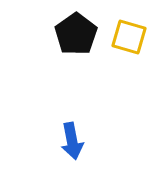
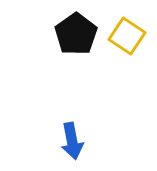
yellow square: moved 2 px left, 1 px up; rotated 18 degrees clockwise
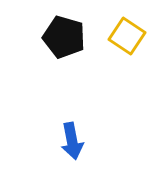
black pentagon: moved 12 px left, 3 px down; rotated 21 degrees counterclockwise
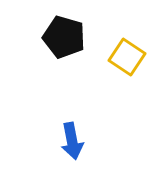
yellow square: moved 21 px down
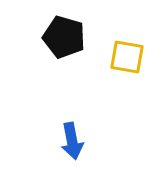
yellow square: rotated 24 degrees counterclockwise
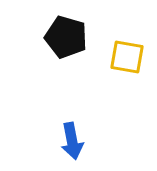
black pentagon: moved 2 px right
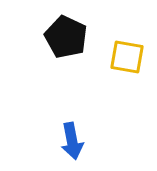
black pentagon: rotated 9 degrees clockwise
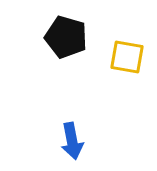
black pentagon: rotated 9 degrees counterclockwise
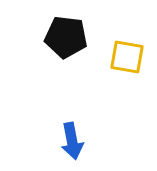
black pentagon: rotated 9 degrees counterclockwise
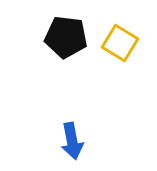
yellow square: moved 7 px left, 14 px up; rotated 21 degrees clockwise
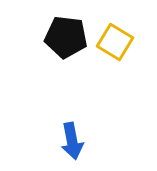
yellow square: moved 5 px left, 1 px up
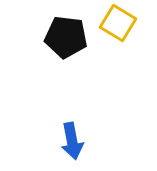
yellow square: moved 3 px right, 19 px up
